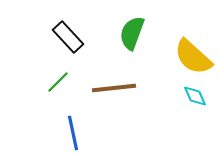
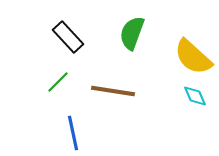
brown line: moved 1 px left, 3 px down; rotated 15 degrees clockwise
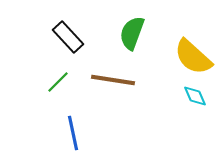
brown line: moved 11 px up
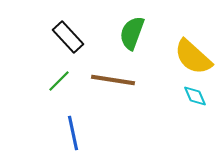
green line: moved 1 px right, 1 px up
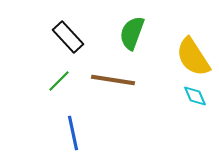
yellow semicircle: rotated 15 degrees clockwise
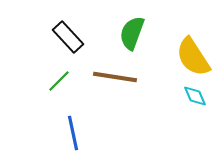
brown line: moved 2 px right, 3 px up
